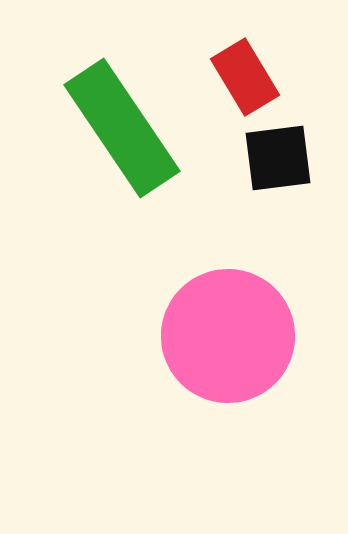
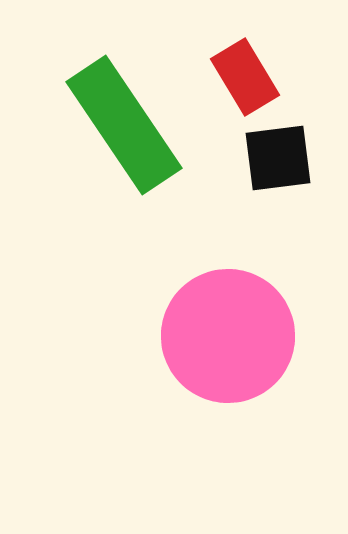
green rectangle: moved 2 px right, 3 px up
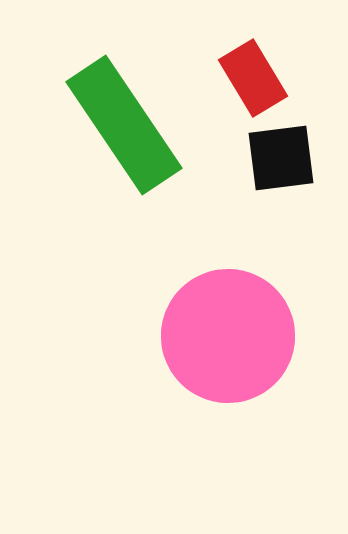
red rectangle: moved 8 px right, 1 px down
black square: moved 3 px right
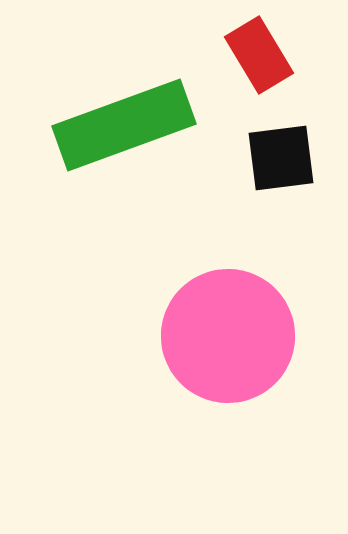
red rectangle: moved 6 px right, 23 px up
green rectangle: rotated 76 degrees counterclockwise
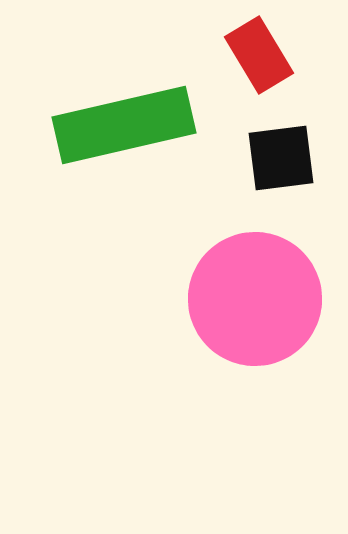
green rectangle: rotated 7 degrees clockwise
pink circle: moved 27 px right, 37 px up
